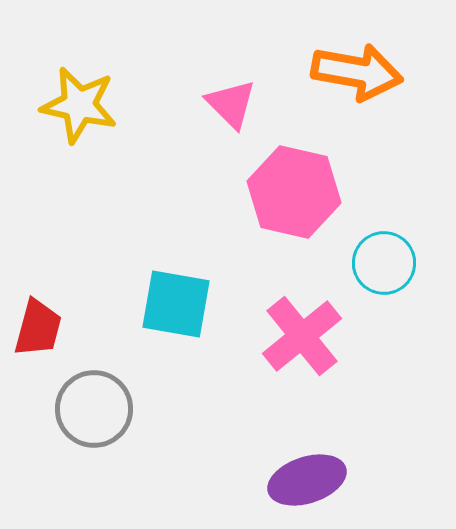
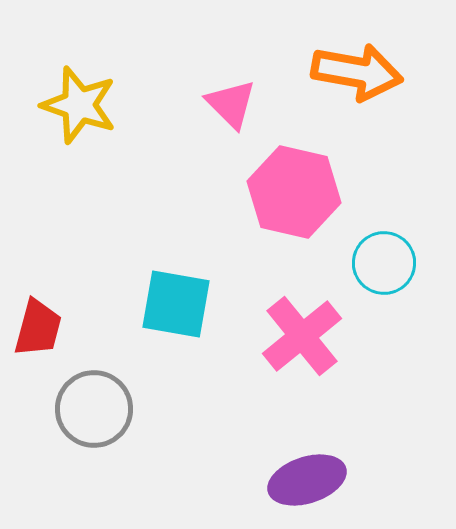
yellow star: rotated 6 degrees clockwise
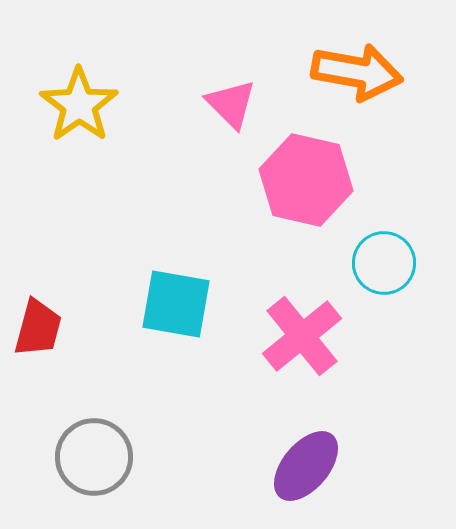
yellow star: rotated 18 degrees clockwise
pink hexagon: moved 12 px right, 12 px up
gray circle: moved 48 px down
purple ellipse: moved 1 px left, 14 px up; rotated 32 degrees counterclockwise
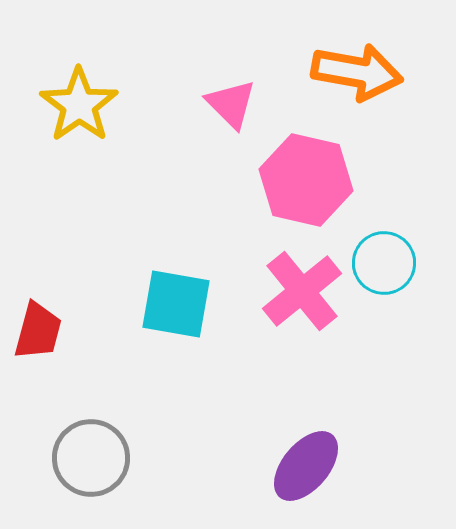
red trapezoid: moved 3 px down
pink cross: moved 45 px up
gray circle: moved 3 px left, 1 px down
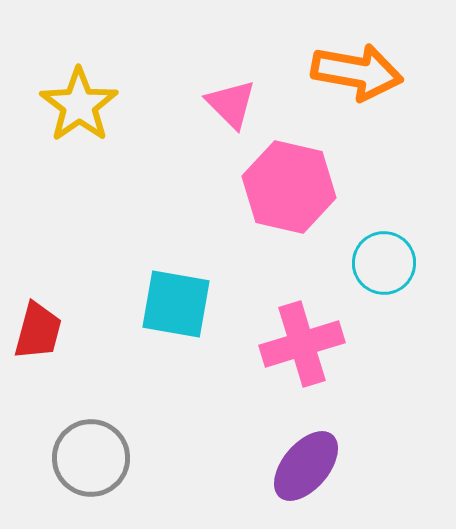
pink hexagon: moved 17 px left, 7 px down
pink cross: moved 53 px down; rotated 22 degrees clockwise
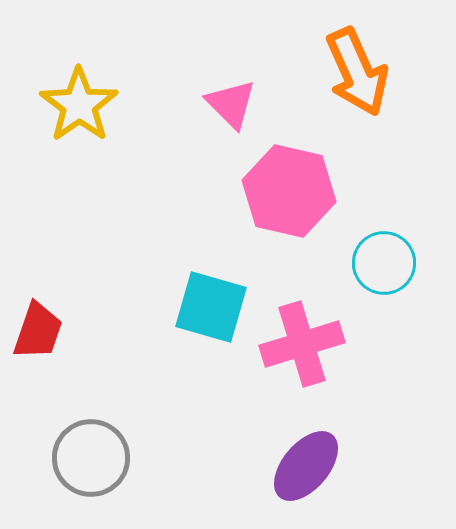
orange arrow: rotated 56 degrees clockwise
pink hexagon: moved 4 px down
cyan square: moved 35 px right, 3 px down; rotated 6 degrees clockwise
red trapezoid: rotated 4 degrees clockwise
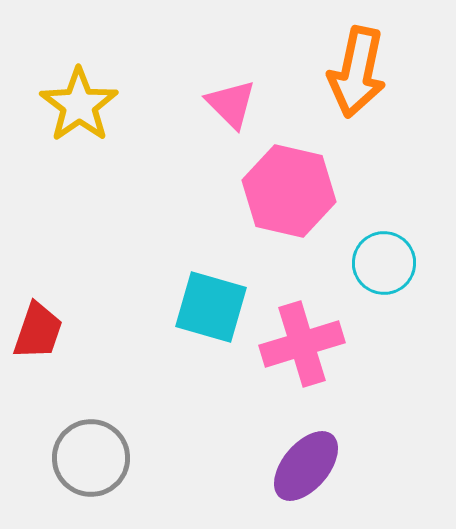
orange arrow: rotated 36 degrees clockwise
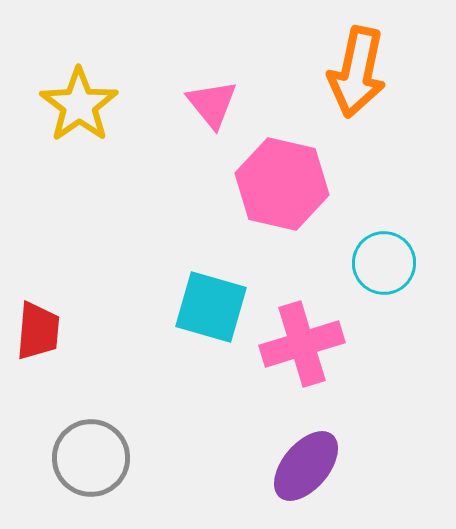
pink triangle: moved 19 px left; rotated 6 degrees clockwise
pink hexagon: moved 7 px left, 7 px up
red trapezoid: rotated 14 degrees counterclockwise
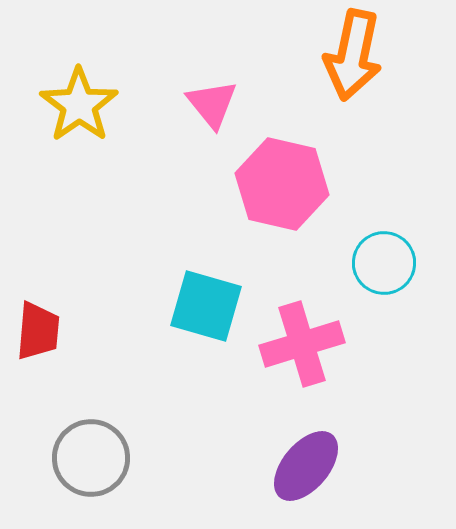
orange arrow: moved 4 px left, 17 px up
cyan square: moved 5 px left, 1 px up
